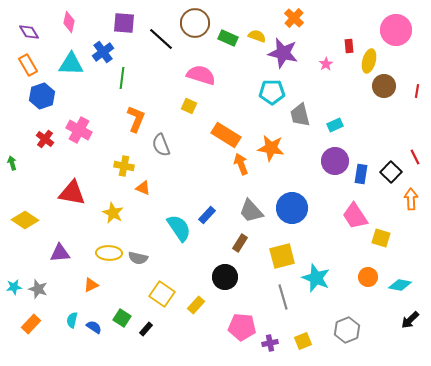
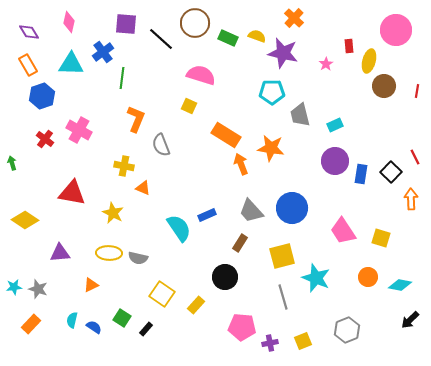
purple square at (124, 23): moved 2 px right, 1 px down
blue rectangle at (207, 215): rotated 24 degrees clockwise
pink trapezoid at (355, 216): moved 12 px left, 15 px down
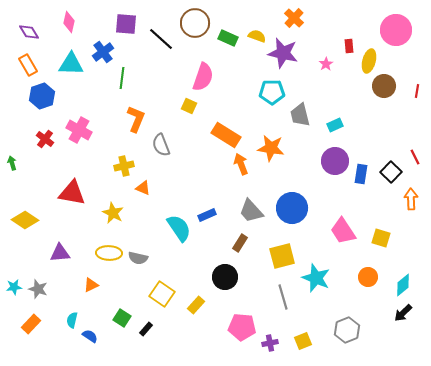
pink semicircle at (201, 75): moved 2 px right, 2 px down; rotated 92 degrees clockwise
yellow cross at (124, 166): rotated 24 degrees counterclockwise
cyan diamond at (400, 285): moved 3 px right; rotated 50 degrees counterclockwise
black arrow at (410, 320): moved 7 px left, 7 px up
blue semicircle at (94, 327): moved 4 px left, 9 px down
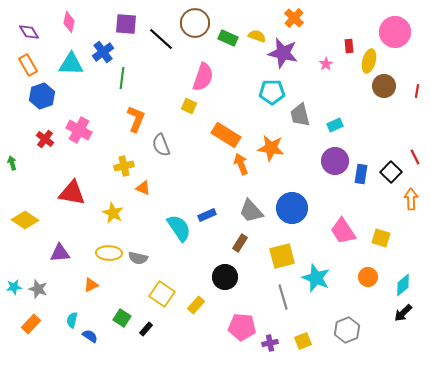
pink circle at (396, 30): moved 1 px left, 2 px down
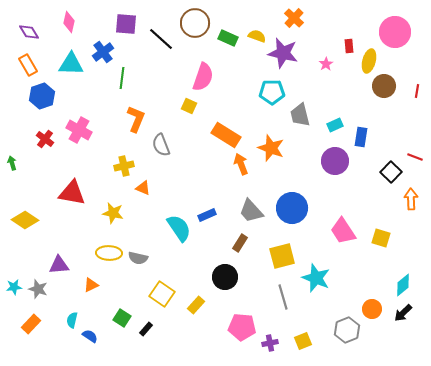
orange star at (271, 148): rotated 12 degrees clockwise
red line at (415, 157): rotated 42 degrees counterclockwise
blue rectangle at (361, 174): moved 37 px up
yellow star at (113, 213): rotated 15 degrees counterclockwise
purple triangle at (60, 253): moved 1 px left, 12 px down
orange circle at (368, 277): moved 4 px right, 32 px down
